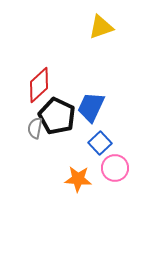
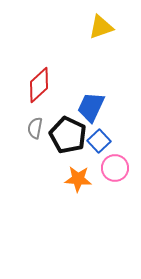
black pentagon: moved 11 px right, 19 px down
blue square: moved 1 px left, 2 px up
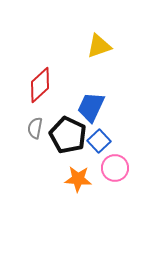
yellow triangle: moved 2 px left, 19 px down
red diamond: moved 1 px right
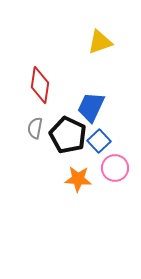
yellow triangle: moved 1 px right, 4 px up
red diamond: rotated 39 degrees counterclockwise
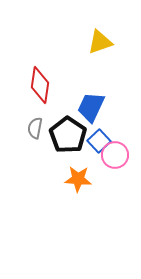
black pentagon: rotated 9 degrees clockwise
pink circle: moved 13 px up
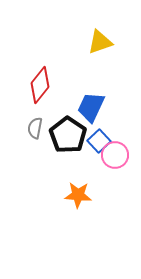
red diamond: rotated 30 degrees clockwise
orange star: moved 16 px down
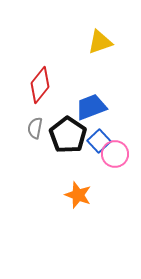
blue trapezoid: rotated 44 degrees clockwise
pink circle: moved 1 px up
orange star: rotated 16 degrees clockwise
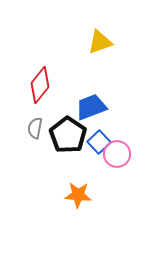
blue square: moved 1 px down
pink circle: moved 2 px right
orange star: rotated 16 degrees counterclockwise
